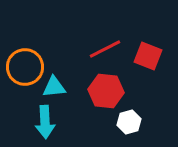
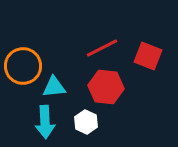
red line: moved 3 px left, 1 px up
orange circle: moved 2 px left, 1 px up
red hexagon: moved 4 px up
white hexagon: moved 43 px left; rotated 20 degrees counterclockwise
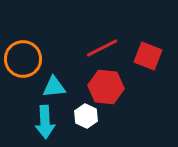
orange circle: moved 7 px up
white hexagon: moved 6 px up
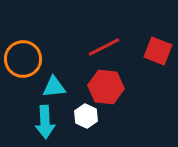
red line: moved 2 px right, 1 px up
red square: moved 10 px right, 5 px up
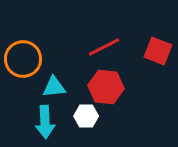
white hexagon: rotated 25 degrees counterclockwise
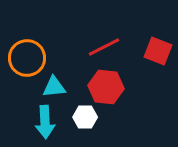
orange circle: moved 4 px right, 1 px up
white hexagon: moved 1 px left, 1 px down
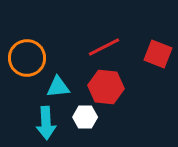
red square: moved 3 px down
cyan triangle: moved 4 px right
cyan arrow: moved 1 px right, 1 px down
